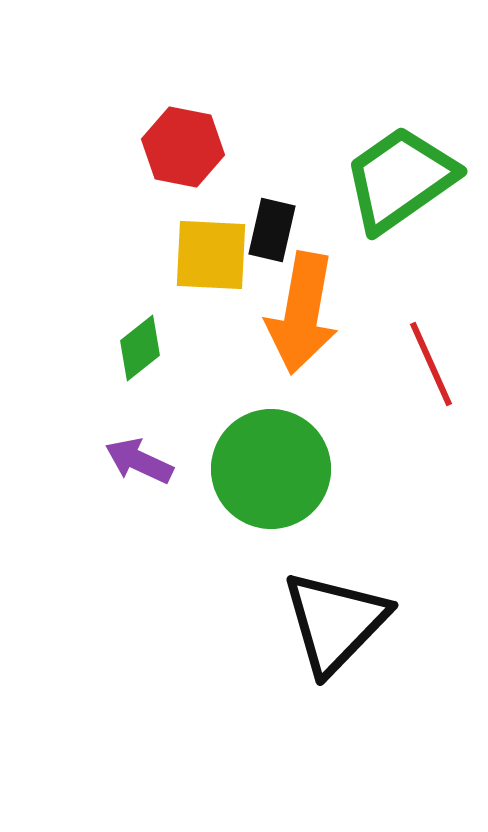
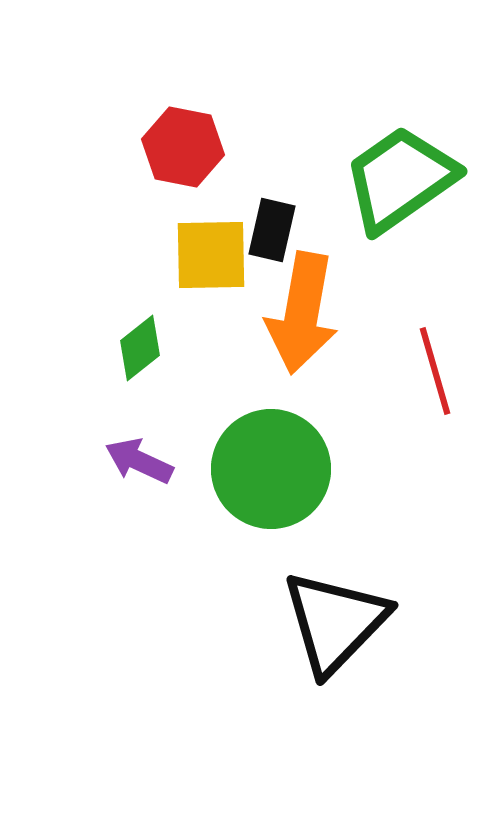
yellow square: rotated 4 degrees counterclockwise
red line: moved 4 px right, 7 px down; rotated 8 degrees clockwise
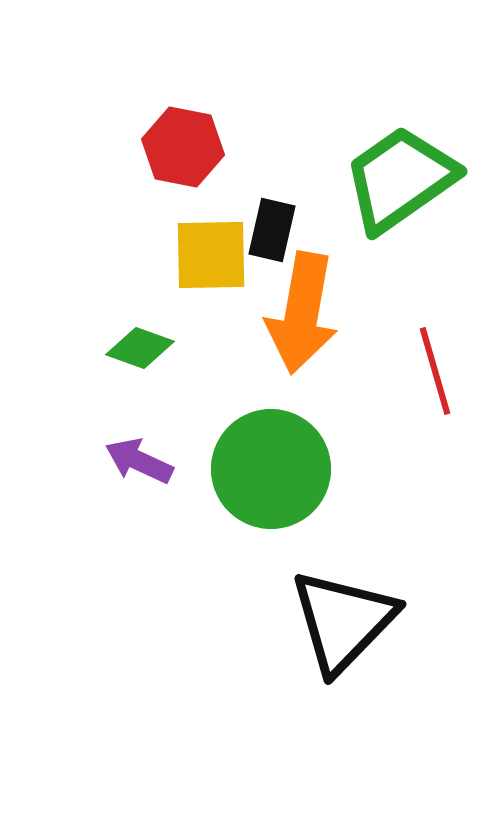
green diamond: rotated 58 degrees clockwise
black triangle: moved 8 px right, 1 px up
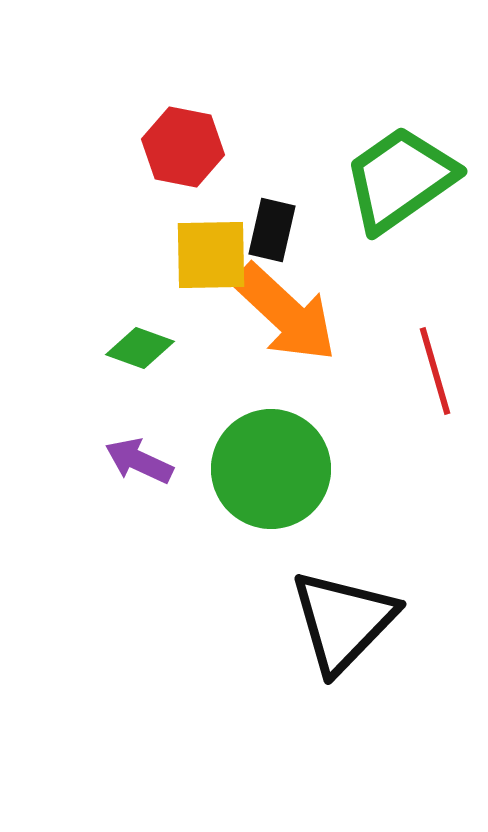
orange arrow: moved 17 px left; rotated 57 degrees counterclockwise
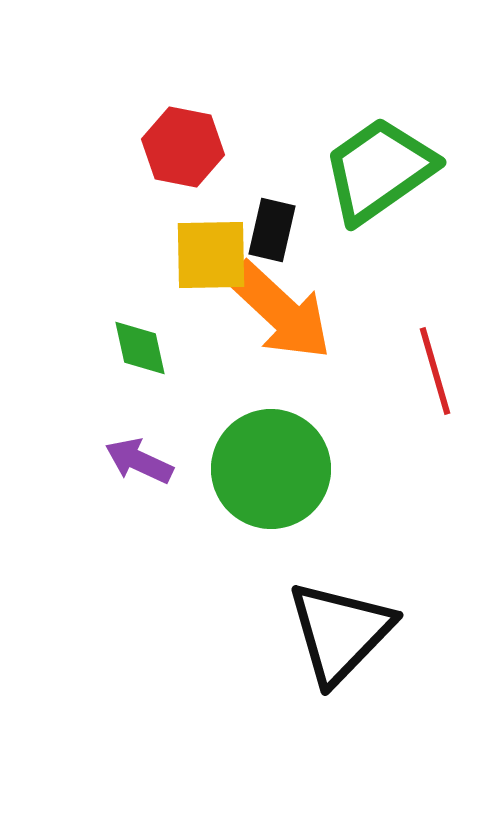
green trapezoid: moved 21 px left, 9 px up
orange arrow: moved 5 px left, 2 px up
green diamond: rotated 58 degrees clockwise
black triangle: moved 3 px left, 11 px down
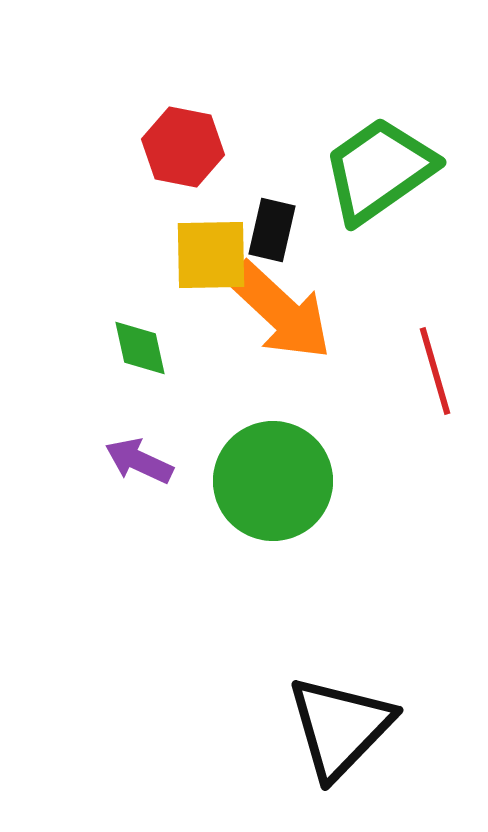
green circle: moved 2 px right, 12 px down
black triangle: moved 95 px down
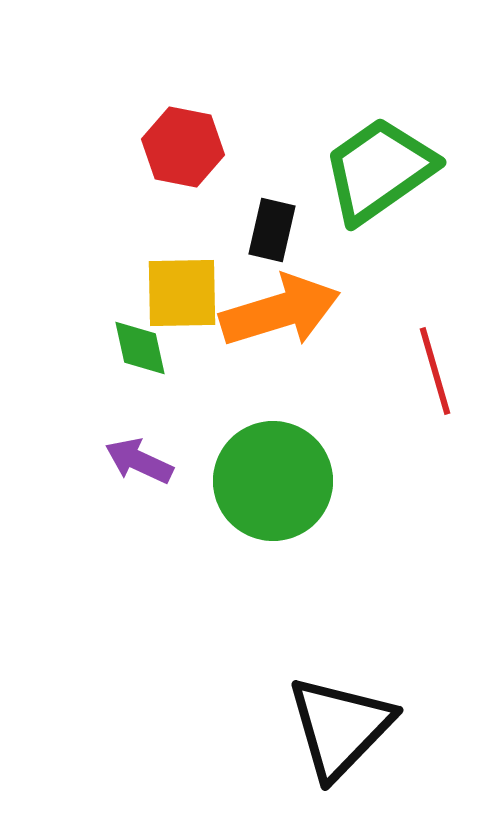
yellow square: moved 29 px left, 38 px down
orange arrow: rotated 60 degrees counterclockwise
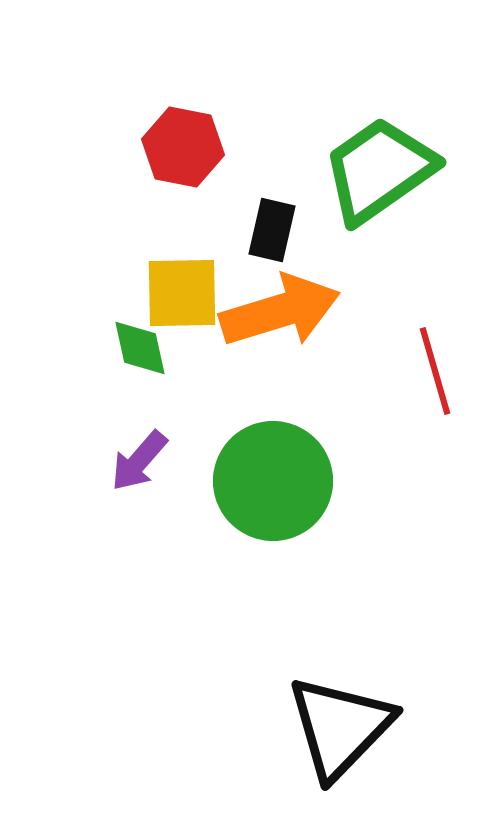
purple arrow: rotated 74 degrees counterclockwise
